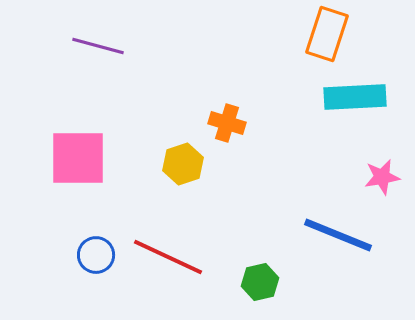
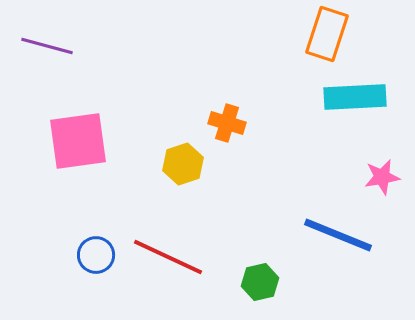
purple line: moved 51 px left
pink square: moved 17 px up; rotated 8 degrees counterclockwise
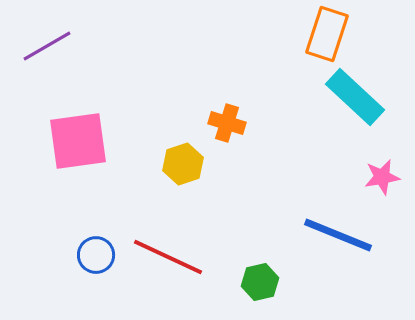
purple line: rotated 45 degrees counterclockwise
cyan rectangle: rotated 46 degrees clockwise
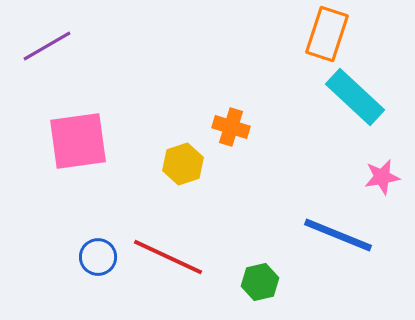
orange cross: moved 4 px right, 4 px down
blue circle: moved 2 px right, 2 px down
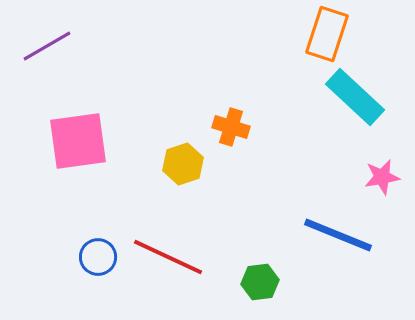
green hexagon: rotated 6 degrees clockwise
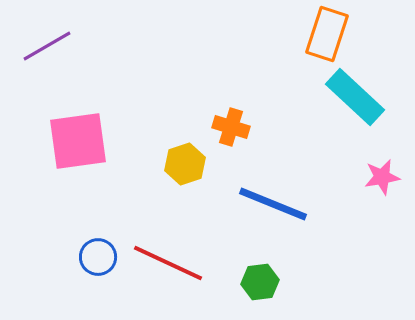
yellow hexagon: moved 2 px right
blue line: moved 65 px left, 31 px up
red line: moved 6 px down
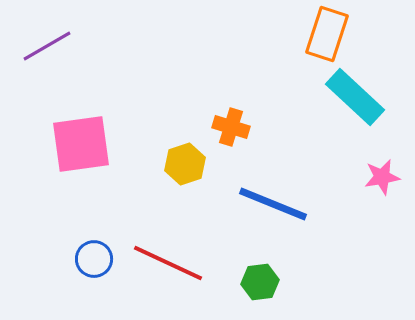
pink square: moved 3 px right, 3 px down
blue circle: moved 4 px left, 2 px down
